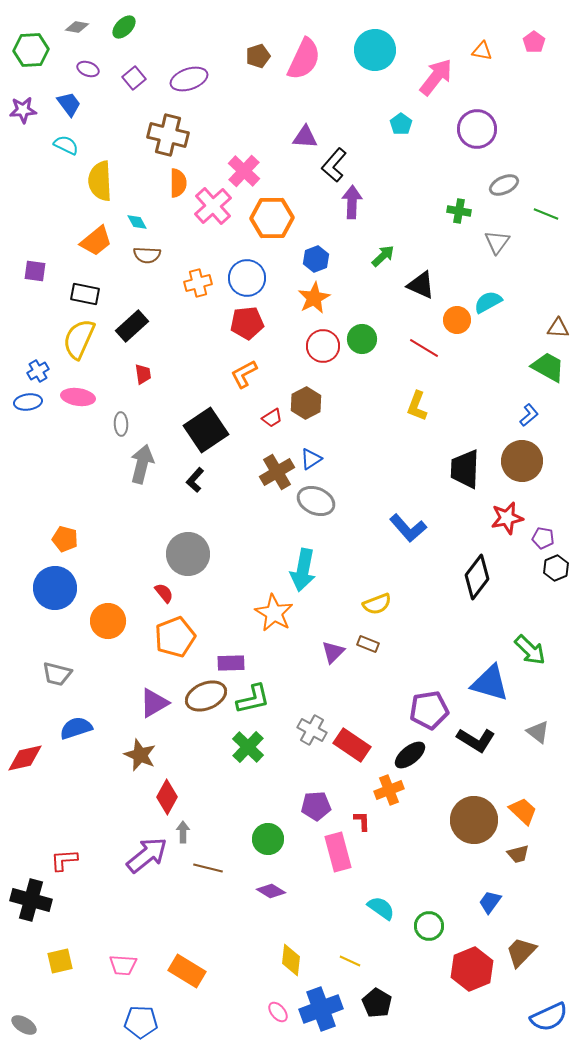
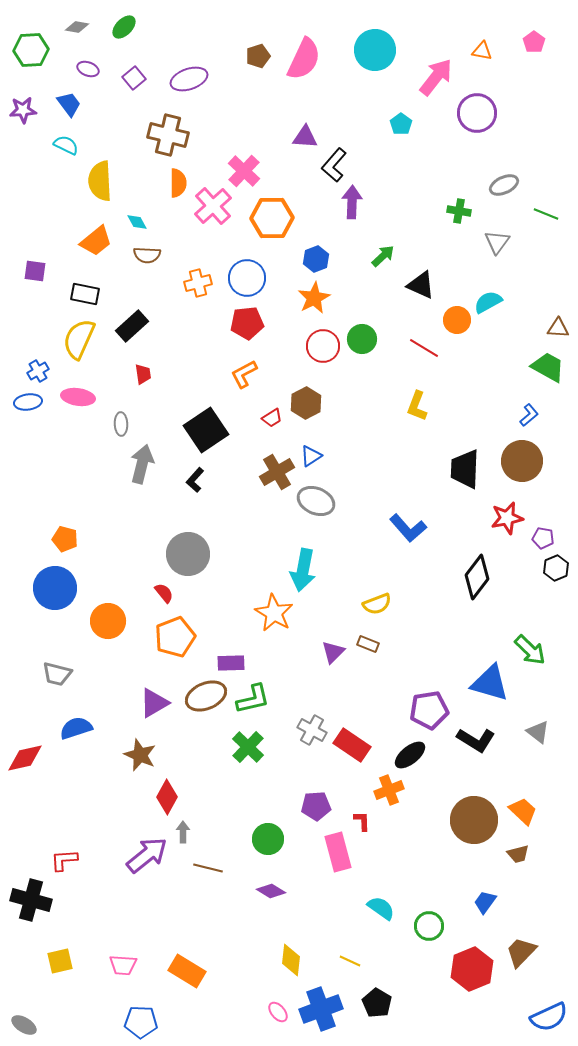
purple circle at (477, 129): moved 16 px up
blue triangle at (311, 459): moved 3 px up
blue trapezoid at (490, 902): moved 5 px left
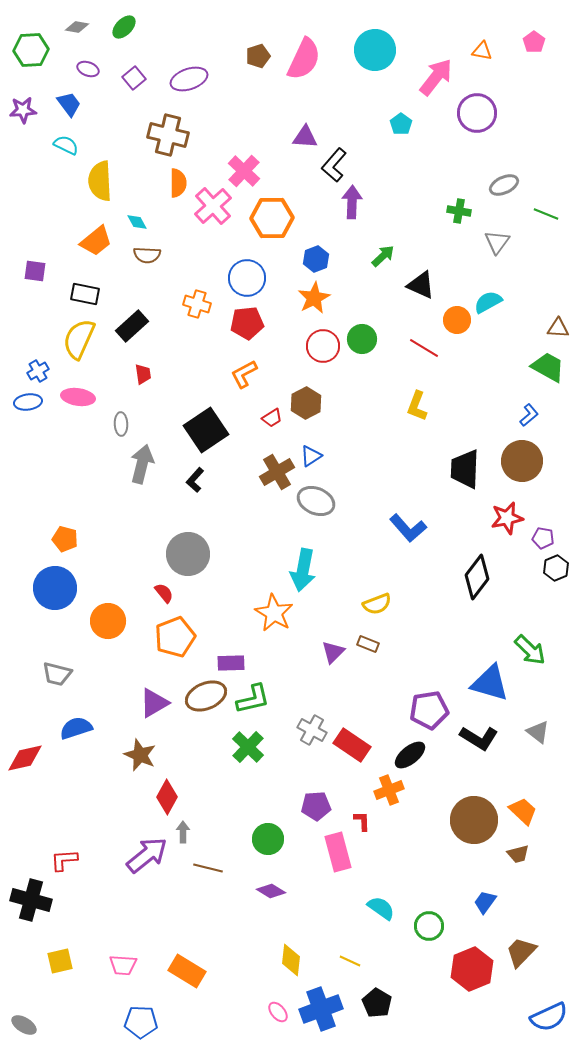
orange cross at (198, 283): moved 1 px left, 21 px down; rotated 32 degrees clockwise
black L-shape at (476, 740): moved 3 px right, 2 px up
